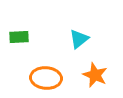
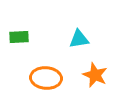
cyan triangle: rotated 30 degrees clockwise
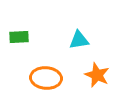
cyan triangle: moved 1 px down
orange star: moved 2 px right
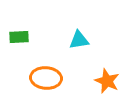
orange star: moved 10 px right, 6 px down
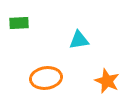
green rectangle: moved 14 px up
orange ellipse: rotated 12 degrees counterclockwise
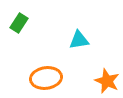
green rectangle: rotated 54 degrees counterclockwise
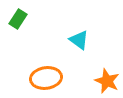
green rectangle: moved 1 px left, 4 px up
cyan triangle: rotated 45 degrees clockwise
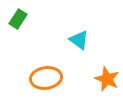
orange star: moved 2 px up
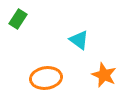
orange star: moved 3 px left, 4 px up
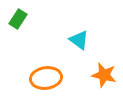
orange star: rotated 10 degrees counterclockwise
